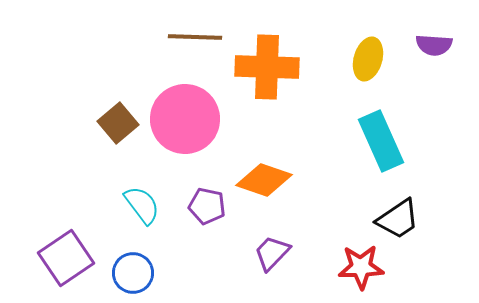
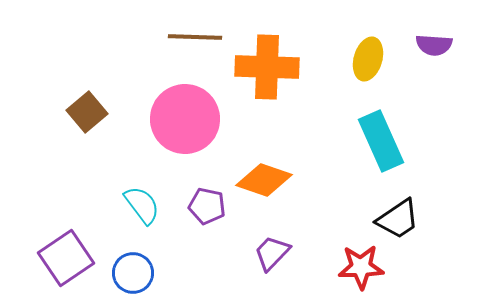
brown square: moved 31 px left, 11 px up
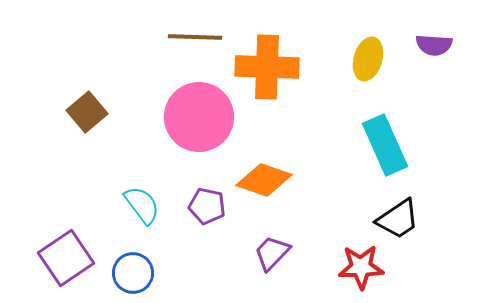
pink circle: moved 14 px right, 2 px up
cyan rectangle: moved 4 px right, 4 px down
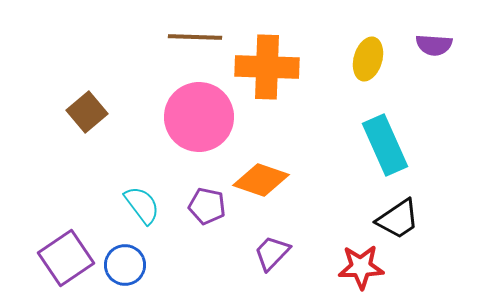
orange diamond: moved 3 px left
blue circle: moved 8 px left, 8 px up
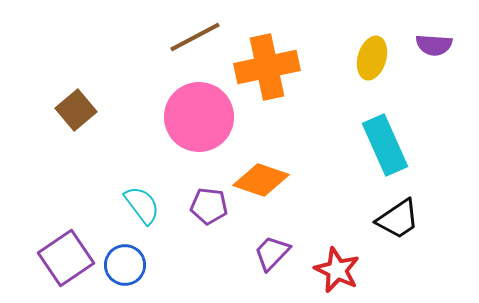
brown line: rotated 30 degrees counterclockwise
yellow ellipse: moved 4 px right, 1 px up
orange cross: rotated 14 degrees counterclockwise
brown square: moved 11 px left, 2 px up
purple pentagon: moved 2 px right; rotated 6 degrees counterclockwise
red star: moved 24 px left, 3 px down; rotated 27 degrees clockwise
